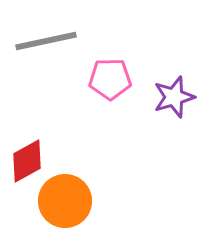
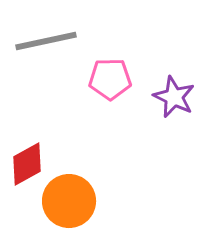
purple star: rotated 30 degrees counterclockwise
red diamond: moved 3 px down
orange circle: moved 4 px right
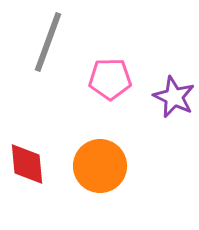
gray line: moved 2 px right, 1 px down; rotated 58 degrees counterclockwise
red diamond: rotated 66 degrees counterclockwise
orange circle: moved 31 px right, 35 px up
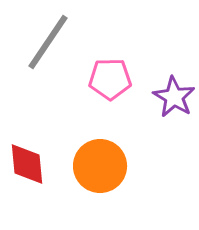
gray line: rotated 14 degrees clockwise
purple star: rotated 6 degrees clockwise
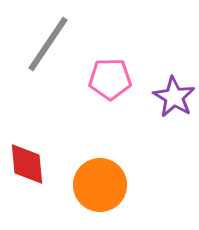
gray line: moved 2 px down
orange circle: moved 19 px down
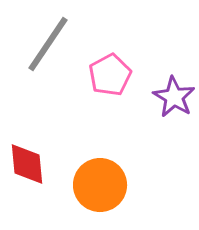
pink pentagon: moved 4 px up; rotated 27 degrees counterclockwise
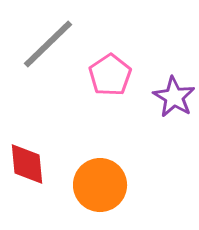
gray line: rotated 12 degrees clockwise
pink pentagon: rotated 6 degrees counterclockwise
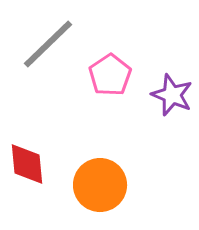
purple star: moved 2 px left, 2 px up; rotated 9 degrees counterclockwise
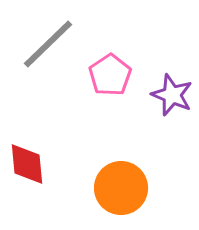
orange circle: moved 21 px right, 3 px down
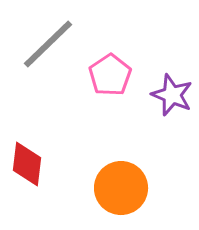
red diamond: rotated 12 degrees clockwise
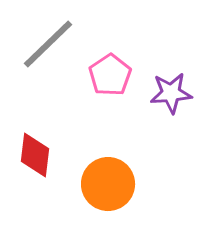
purple star: moved 1 px left, 2 px up; rotated 27 degrees counterclockwise
red diamond: moved 8 px right, 9 px up
orange circle: moved 13 px left, 4 px up
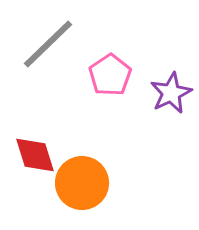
purple star: rotated 21 degrees counterclockwise
red diamond: rotated 24 degrees counterclockwise
orange circle: moved 26 px left, 1 px up
